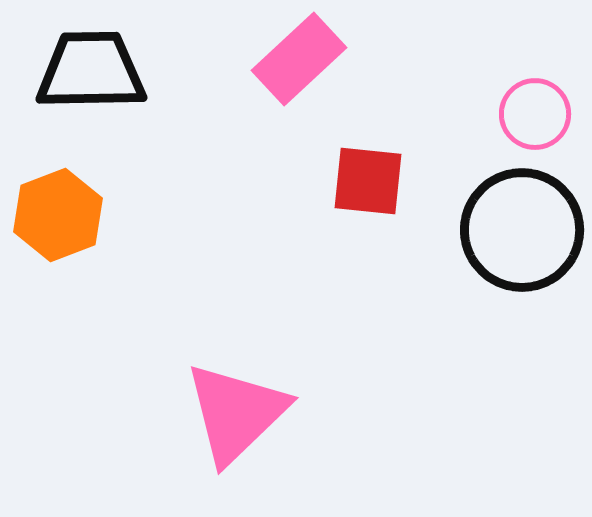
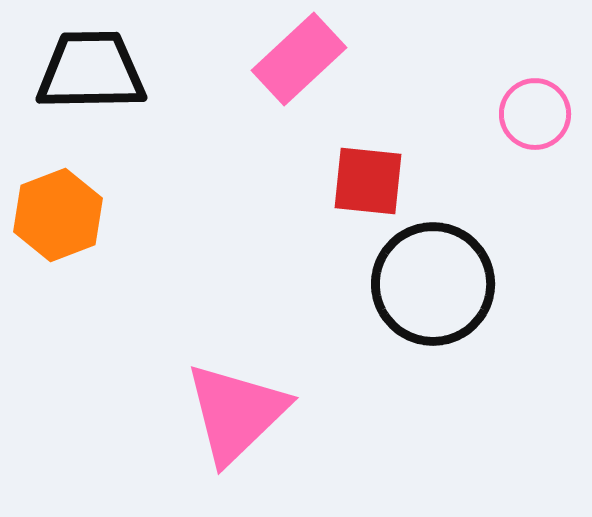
black circle: moved 89 px left, 54 px down
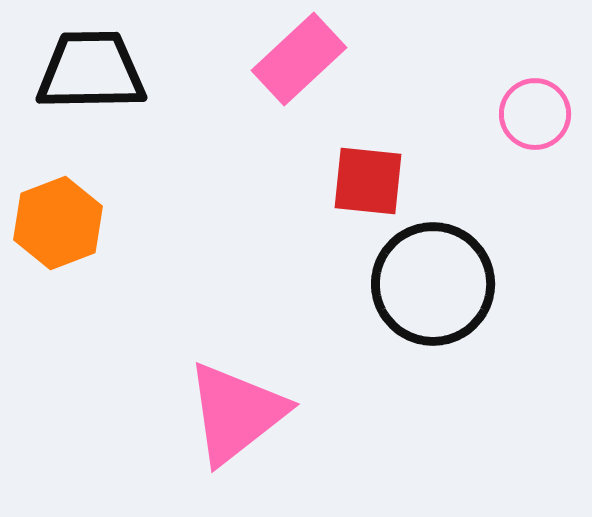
orange hexagon: moved 8 px down
pink triangle: rotated 6 degrees clockwise
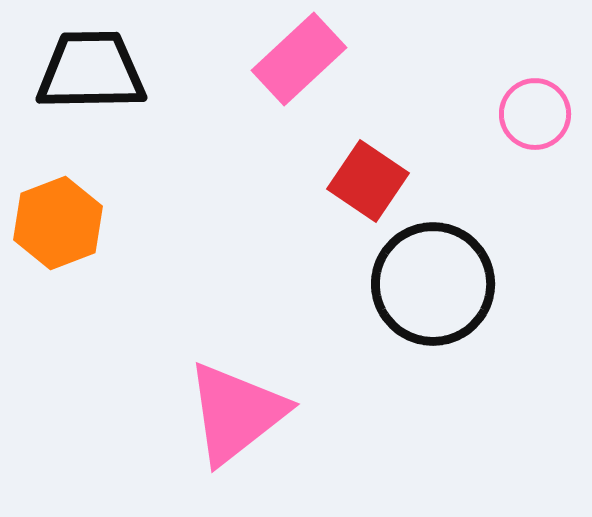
red square: rotated 28 degrees clockwise
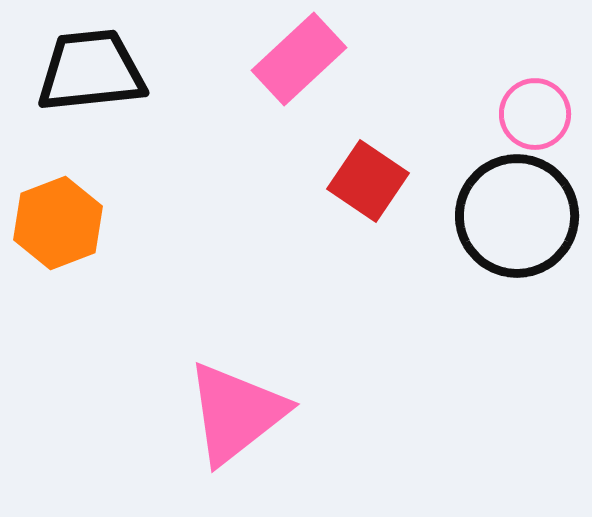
black trapezoid: rotated 5 degrees counterclockwise
black circle: moved 84 px right, 68 px up
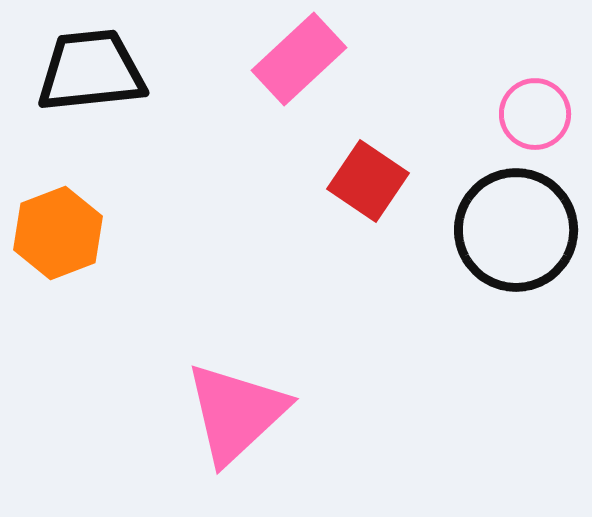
black circle: moved 1 px left, 14 px down
orange hexagon: moved 10 px down
pink triangle: rotated 5 degrees counterclockwise
